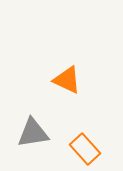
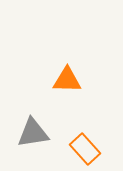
orange triangle: rotated 24 degrees counterclockwise
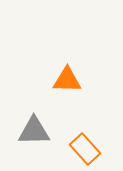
gray triangle: moved 1 px right, 2 px up; rotated 8 degrees clockwise
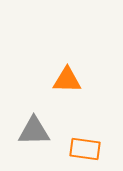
orange rectangle: rotated 40 degrees counterclockwise
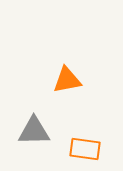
orange triangle: rotated 12 degrees counterclockwise
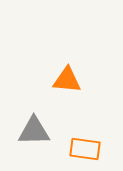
orange triangle: rotated 16 degrees clockwise
